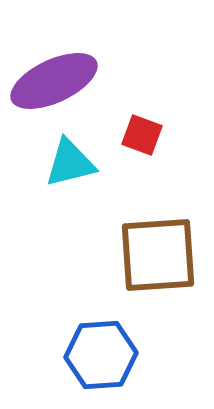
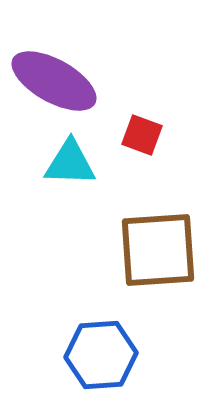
purple ellipse: rotated 54 degrees clockwise
cyan triangle: rotated 16 degrees clockwise
brown square: moved 5 px up
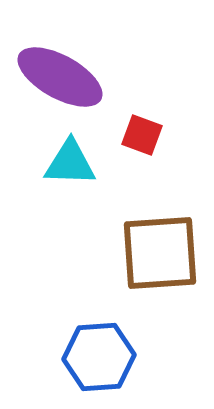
purple ellipse: moved 6 px right, 4 px up
brown square: moved 2 px right, 3 px down
blue hexagon: moved 2 px left, 2 px down
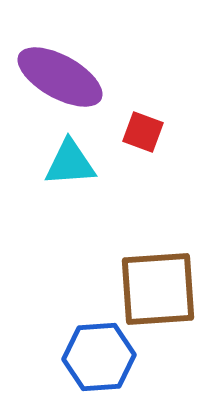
red square: moved 1 px right, 3 px up
cyan triangle: rotated 6 degrees counterclockwise
brown square: moved 2 px left, 36 px down
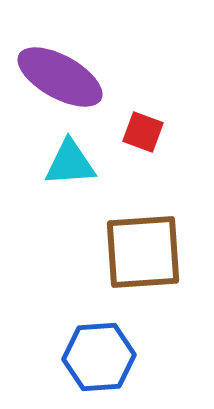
brown square: moved 15 px left, 37 px up
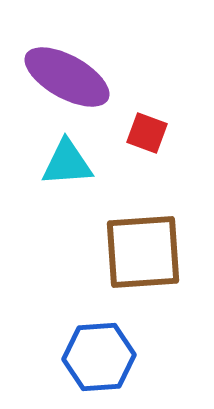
purple ellipse: moved 7 px right
red square: moved 4 px right, 1 px down
cyan triangle: moved 3 px left
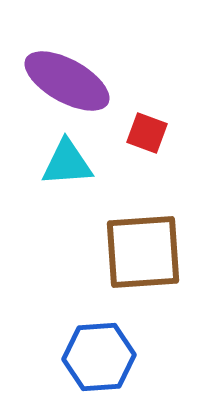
purple ellipse: moved 4 px down
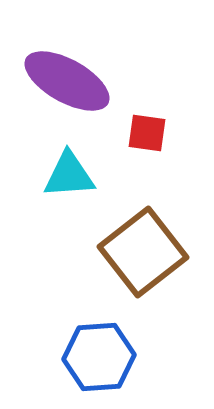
red square: rotated 12 degrees counterclockwise
cyan triangle: moved 2 px right, 12 px down
brown square: rotated 34 degrees counterclockwise
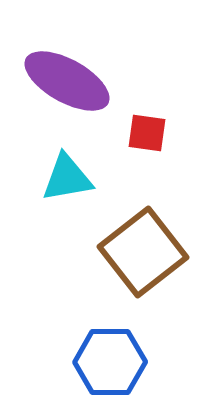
cyan triangle: moved 2 px left, 3 px down; rotated 6 degrees counterclockwise
blue hexagon: moved 11 px right, 5 px down; rotated 4 degrees clockwise
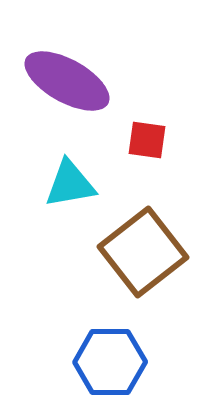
red square: moved 7 px down
cyan triangle: moved 3 px right, 6 px down
